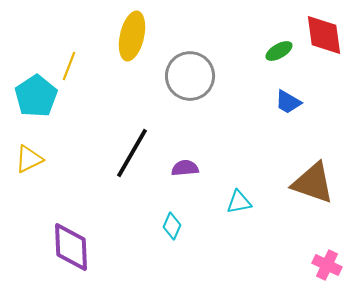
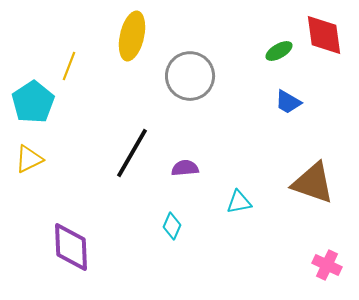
cyan pentagon: moved 3 px left, 6 px down
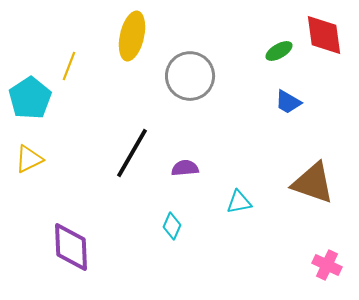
cyan pentagon: moved 3 px left, 4 px up
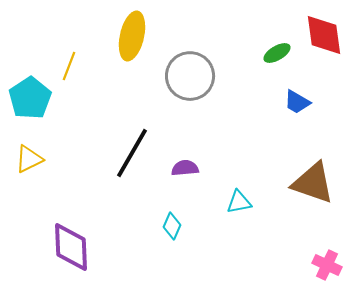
green ellipse: moved 2 px left, 2 px down
blue trapezoid: moved 9 px right
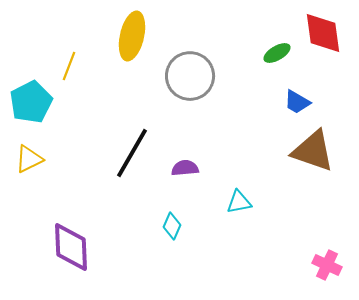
red diamond: moved 1 px left, 2 px up
cyan pentagon: moved 1 px right, 4 px down; rotated 6 degrees clockwise
brown triangle: moved 32 px up
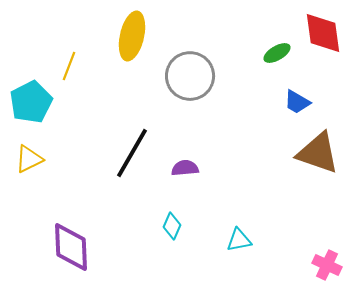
brown triangle: moved 5 px right, 2 px down
cyan triangle: moved 38 px down
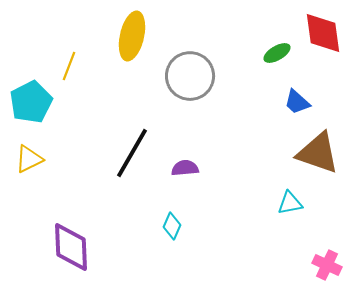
blue trapezoid: rotated 12 degrees clockwise
cyan triangle: moved 51 px right, 37 px up
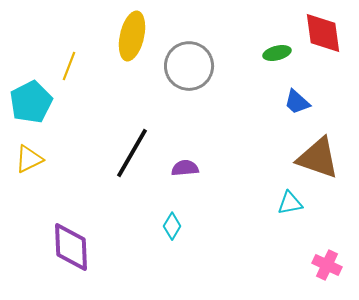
green ellipse: rotated 16 degrees clockwise
gray circle: moved 1 px left, 10 px up
brown triangle: moved 5 px down
cyan diamond: rotated 8 degrees clockwise
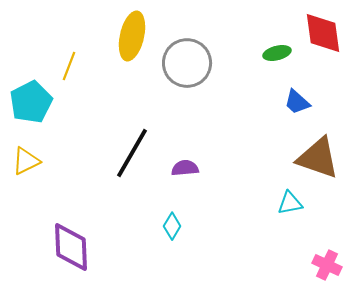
gray circle: moved 2 px left, 3 px up
yellow triangle: moved 3 px left, 2 px down
